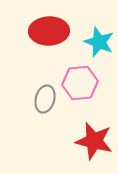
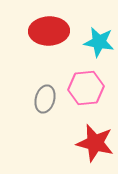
cyan star: rotated 12 degrees counterclockwise
pink hexagon: moved 6 px right, 5 px down
red star: moved 1 px right, 2 px down
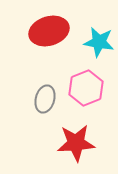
red ellipse: rotated 15 degrees counterclockwise
pink hexagon: rotated 16 degrees counterclockwise
red star: moved 19 px left; rotated 18 degrees counterclockwise
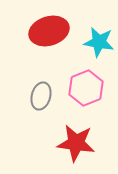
gray ellipse: moved 4 px left, 3 px up
red star: rotated 12 degrees clockwise
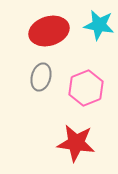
cyan star: moved 17 px up
gray ellipse: moved 19 px up
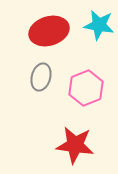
red star: moved 1 px left, 2 px down
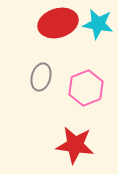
cyan star: moved 1 px left, 1 px up
red ellipse: moved 9 px right, 8 px up
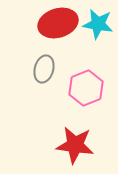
gray ellipse: moved 3 px right, 8 px up
